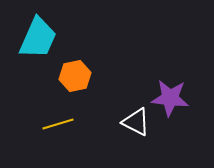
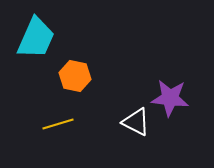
cyan trapezoid: moved 2 px left
orange hexagon: rotated 24 degrees clockwise
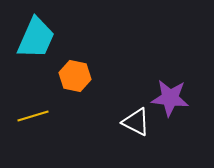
yellow line: moved 25 px left, 8 px up
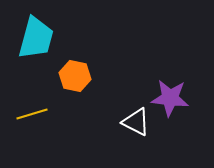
cyan trapezoid: rotated 9 degrees counterclockwise
yellow line: moved 1 px left, 2 px up
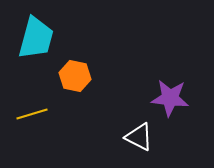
white triangle: moved 3 px right, 15 px down
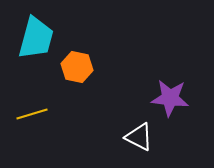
orange hexagon: moved 2 px right, 9 px up
